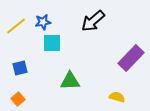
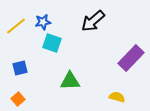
cyan square: rotated 18 degrees clockwise
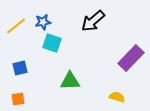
orange square: rotated 32 degrees clockwise
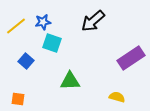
purple rectangle: rotated 12 degrees clockwise
blue square: moved 6 px right, 7 px up; rotated 35 degrees counterclockwise
orange square: rotated 16 degrees clockwise
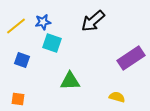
blue square: moved 4 px left, 1 px up; rotated 21 degrees counterclockwise
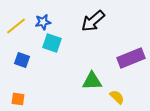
purple rectangle: rotated 12 degrees clockwise
green triangle: moved 22 px right
yellow semicircle: rotated 28 degrees clockwise
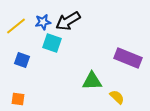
black arrow: moved 25 px left; rotated 10 degrees clockwise
purple rectangle: moved 3 px left; rotated 44 degrees clockwise
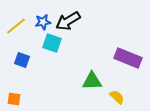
orange square: moved 4 px left
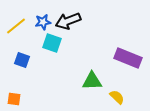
black arrow: rotated 10 degrees clockwise
